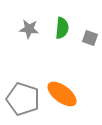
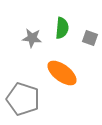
gray star: moved 3 px right, 9 px down
orange ellipse: moved 21 px up
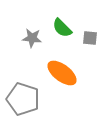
green semicircle: rotated 130 degrees clockwise
gray square: rotated 14 degrees counterclockwise
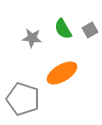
green semicircle: moved 1 px right, 1 px down; rotated 15 degrees clockwise
gray square: moved 8 px up; rotated 35 degrees counterclockwise
orange ellipse: rotated 68 degrees counterclockwise
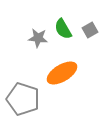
gray star: moved 6 px right
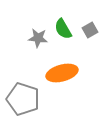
orange ellipse: rotated 16 degrees clockwise
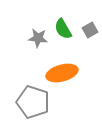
gray pentagon: moved 10 px right, 3 px down
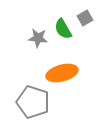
gray square: moved 5 px left, 12 px up
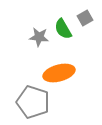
gray star: moved 1 px right, 1 px up
orange ellipse: moved 3 px left
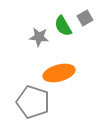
green semicircle: moved 3 px up
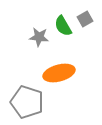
gray square: moved 1 px down
gray pentagon: moved 6 px left
